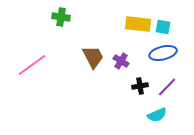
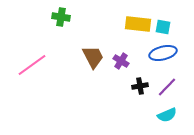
cyan semicircle: moved 10 px right
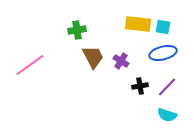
green cross: moved 16 px right, 13 px down; rotated 18 degrees counterclockwise
pink line: moved 2 px left
cyan semicircle: rotated 42 degrees clockwise
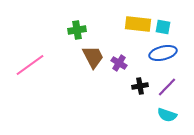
purple cross: moved 2 px left, 2 px down
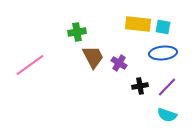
green cross: moved 2 px down
blue ellipse: rotated 8 degrees clockwise
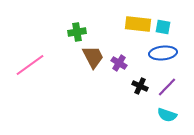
black cross: rotated 35 degrees clockwise
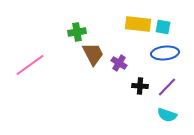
blue ellipse: moved 2 px right
brown trapezoid: moved 3 px up
black cross: rotated 21 degrees counterclockwise
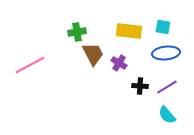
yellow rectangle: moved 9 px left, 7 px down
blue ellipse: moved 1 px right
pink line: rotated 8 degrees clockwise
purple line: rotated 15 degrees clockwise
cyan semicircle: rotated 30 degrees clockwise
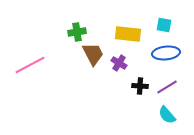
cyan square: moved 1 px right, 2 px up
yellow rectangle: moved 1 px left, 3 px down
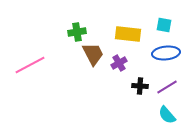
purple cross: rotated 28 degrees clockwise
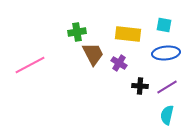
purple cross: rotated 28 degrees counterclockwise
cyan semicircle: rotated 54 degrees clockwise
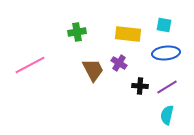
brown trapezoid: moved 16 px down
